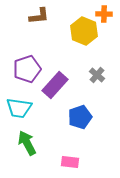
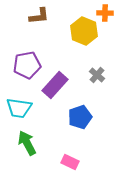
orange cross: moved 1 px right, 1 px up
purple pentagon: moved 4 px up; rotated 8 degrees clockwise
pink rectangle: rotated 18 degrees clockwise
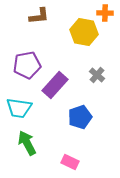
yellow hexagon: moved 1 px down; rotated 12 degrees counterclockwise
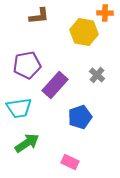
cyan trapezoid: rotated 16 degrees counterclockwise
green arrow: rotated 85 degrees clockwise
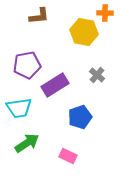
purple rectangle: rotated 16 degrees clockwise
pink rectangle: moved 2 px left, 6 px up
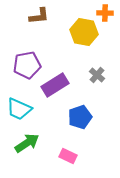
cyan trapezoid: moved 1 px down; rotated 32 degrees clockwise
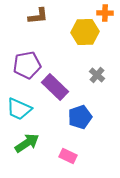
brown L-shape: moved 1 px left
yellow hexagon: moved 1 px right; rotated 12 degrees counterclockwise
purple rectangle: moved 2 px down; rotated 76 degrees clockwise
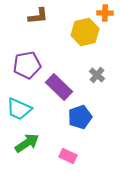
yellow hexagon: rotated 12 degrees counterclockwise
purple rectangle: moved 4 px right
